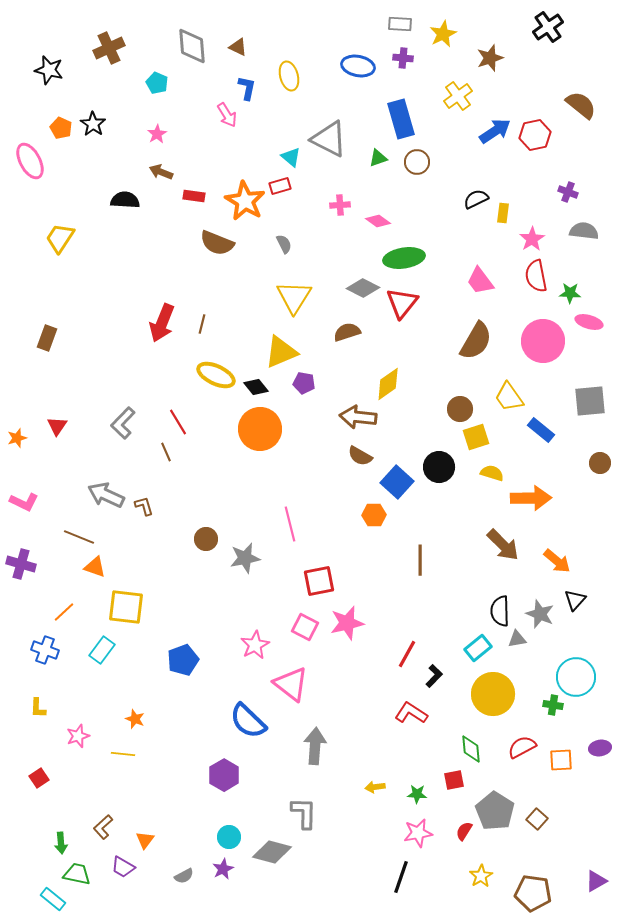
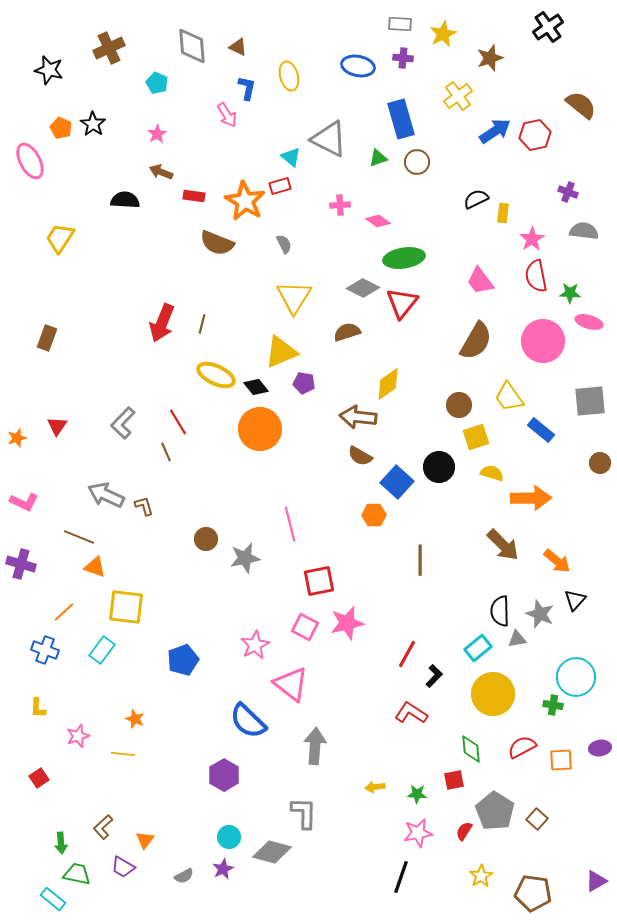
brown circle at (460, 409): moved 1 px left, 4 px up
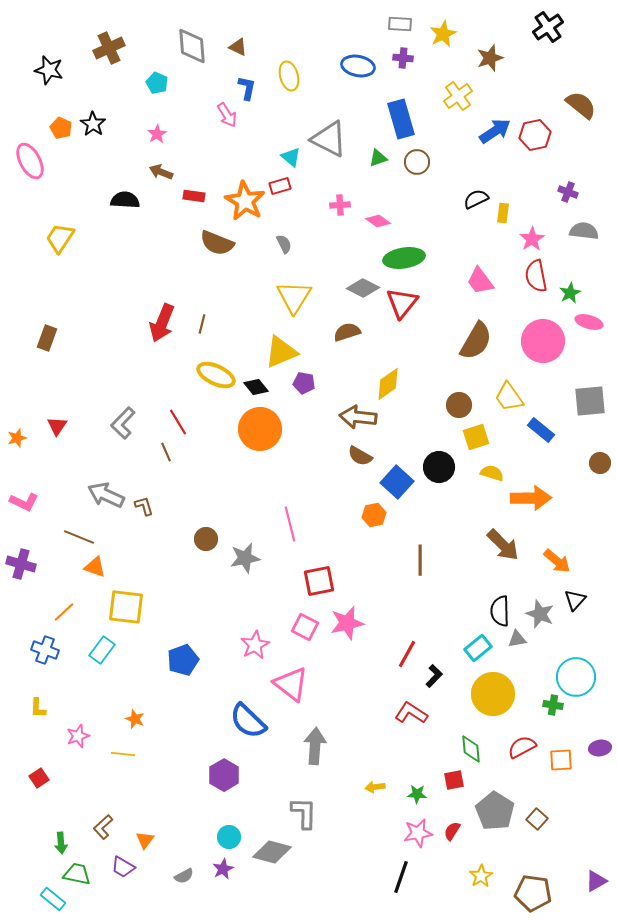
green star at (570, 293): rotated 30 degrees counterclockwise
orange hexagon at (374, 515): rotated 10 degrees counterclockwise
red semicircle at (464, 831): moved 12 px left
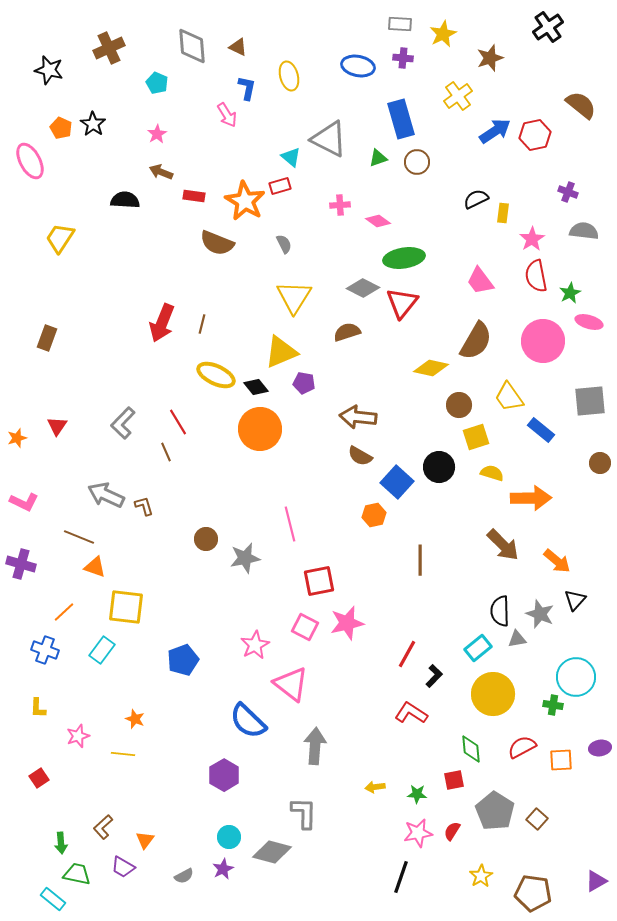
yellow diamond at (388, 384): moved 43 px right, 16 px up; rotated 48 degrees clockwise
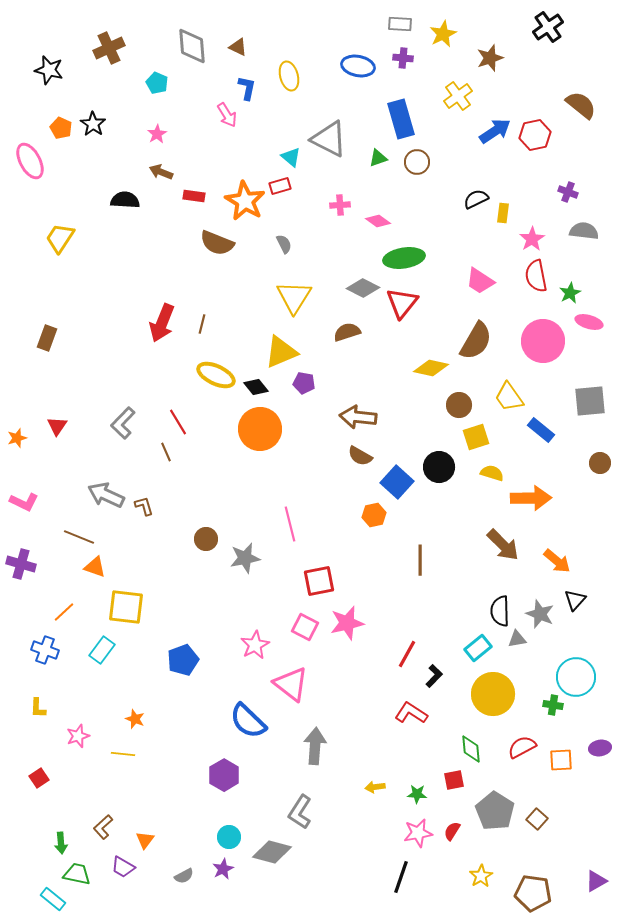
pink trapezoid at (480, 281): rotated 20 degrees counterclockwise
gray L-shape at (304, 813): moved 4 px left, 1 px up; rotated 148 degrees counterclockwise
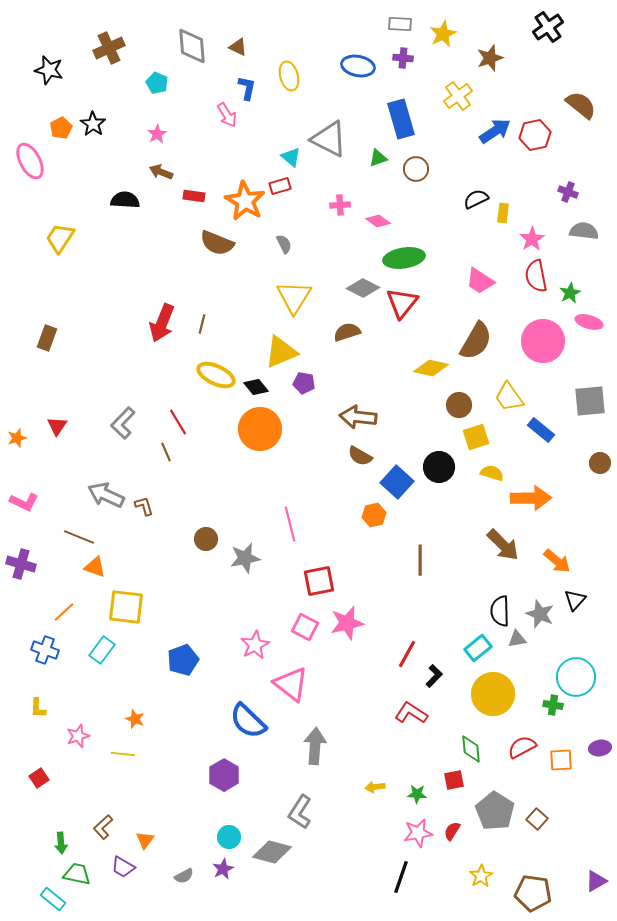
orange pentagon at (61, 128): rotated 20 degrees clockwise
brown circle at (417, 162): moved 1 px left, 7 px down
